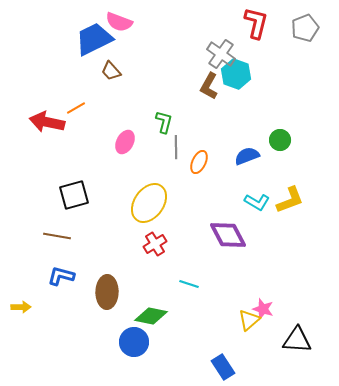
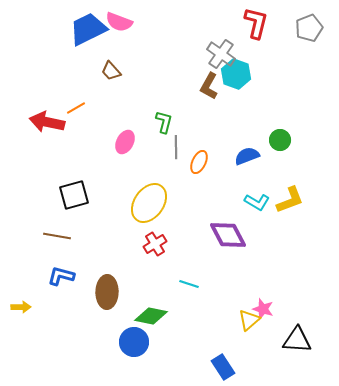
gray pentagon: moved 4 px right
blue trapezoid: moved 6 px left, 10 px up
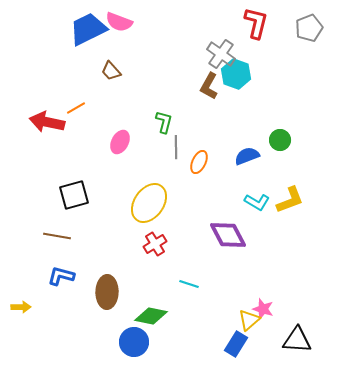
pink ellipse: moved 5 px left
blue rectangle: moved 13 px right, 23 px up; rotated 65 degrees clockwise
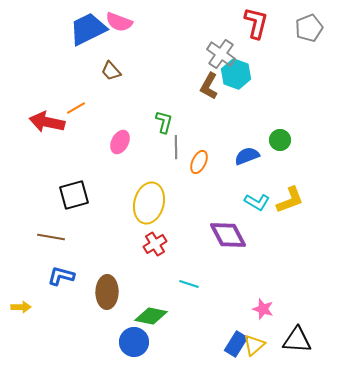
yellow ellipse: rotated 21 degrees counterclockwise
brown line: moved 6 px left, 1 px down
yellow triangle: moved 5 px right, 25 px down
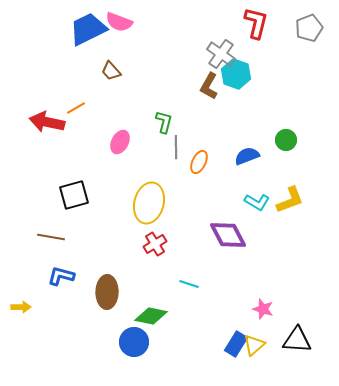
green circle: moved 6 px right
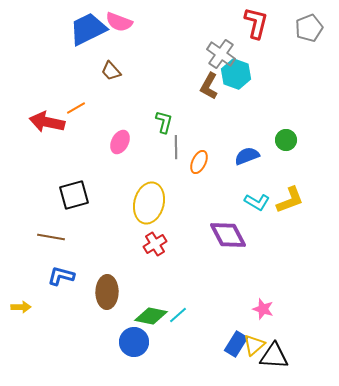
cyan line: moved 11 px left, 31 px down; rotated 60 degrees counterclockwise
black triangle: moved 23 px left, 16 px down
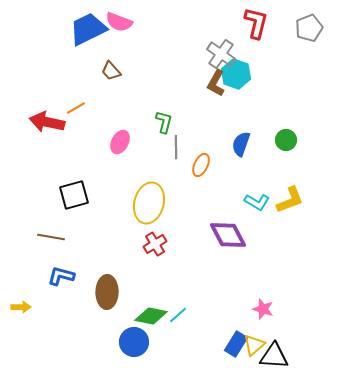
brown L-shape: moved 7 px right, 3 px up
blue semicircle: moved 6 px left, 12 px up; rotated 50 degrees counterclockwise
orange ellipse: moved 2 px right, 3 px down
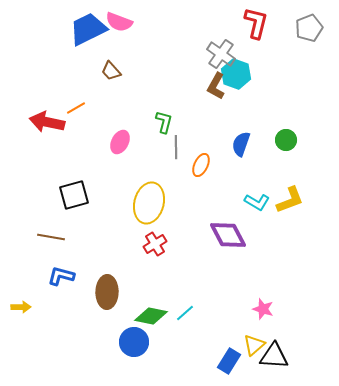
brown L-shape: moved 3 px down
cyan line: moved 7 px right, 2 px up
blue rectangle: moved 7 px left, 17 px down
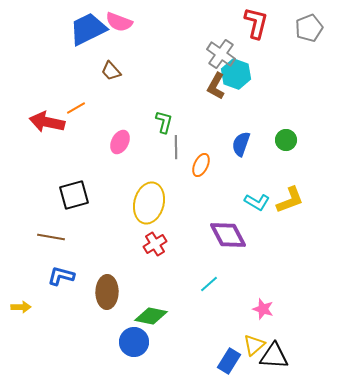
cyan line: moved 24 px right, 29 px up
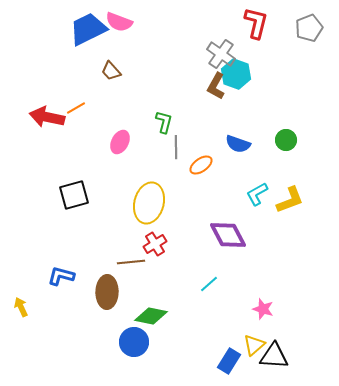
red arrow: moved 5 px up
blue semicircle: moved 3 px left; rotated 90 degrees counterclockwise
orange ellipse: rotated 30 degrees clockwise
cyan L-shape: moved 8 px up; rotated 120 degrees clockwise
brown line: moved 80 px right, 25 px down; rotated 16 degrees counterclockwise
yellow arrow: rotated 114 degrees counterclockwise
